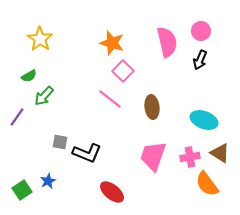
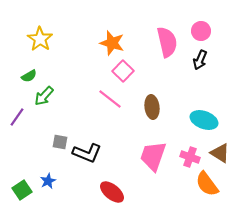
pink cross: rotated 30 degrees clockwise
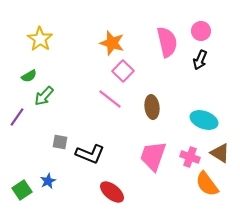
black L-shape: moved 3 px right, 1 px down
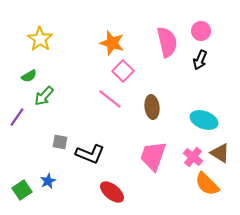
pink cross: moved 3 px right; rotated 18 degrees clockwise
orange semicircle: rotated 8 degrees counterclockwise
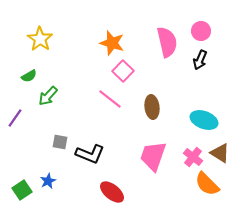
green arrow: moved 4 px right
purple line: moved 2 px left, 1 px down
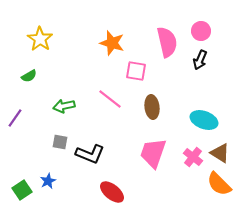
pink square: moved 13 px right; rotated 35 degrees counterclockwise
green arrow: moved 16 px right, 10 px down; rotated 35 degrees clockwise
pink trapezoid: moved 3 px up
orange semicircle: moved 12 px right
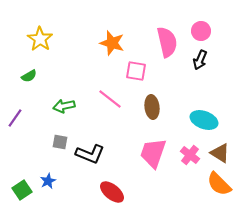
pink cross: moved 3 px left, 2 px up
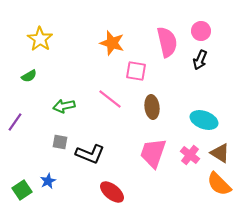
purple line: moved 4 px down
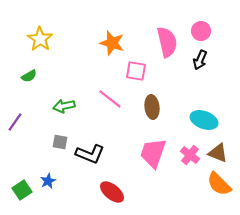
brown triangle: moved 2 px left; rotated 10 degrees counterclockwise
